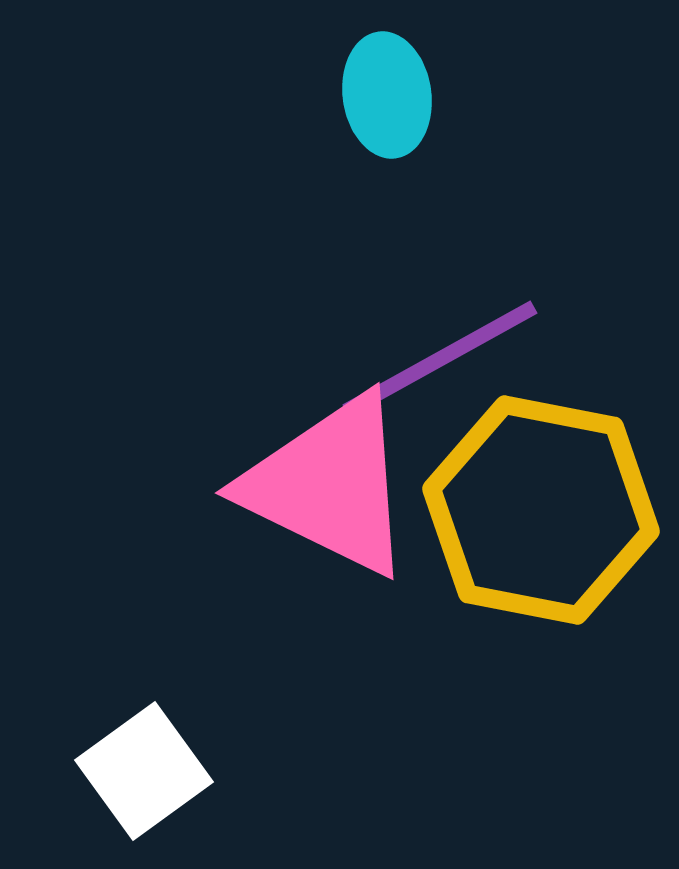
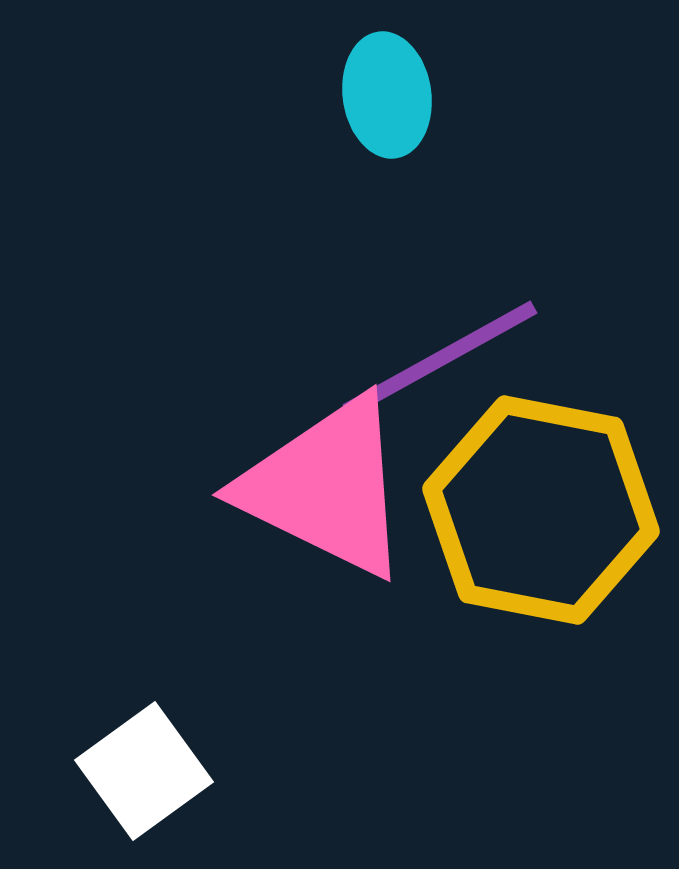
pink triangle: moved 3 px left, 2 px down
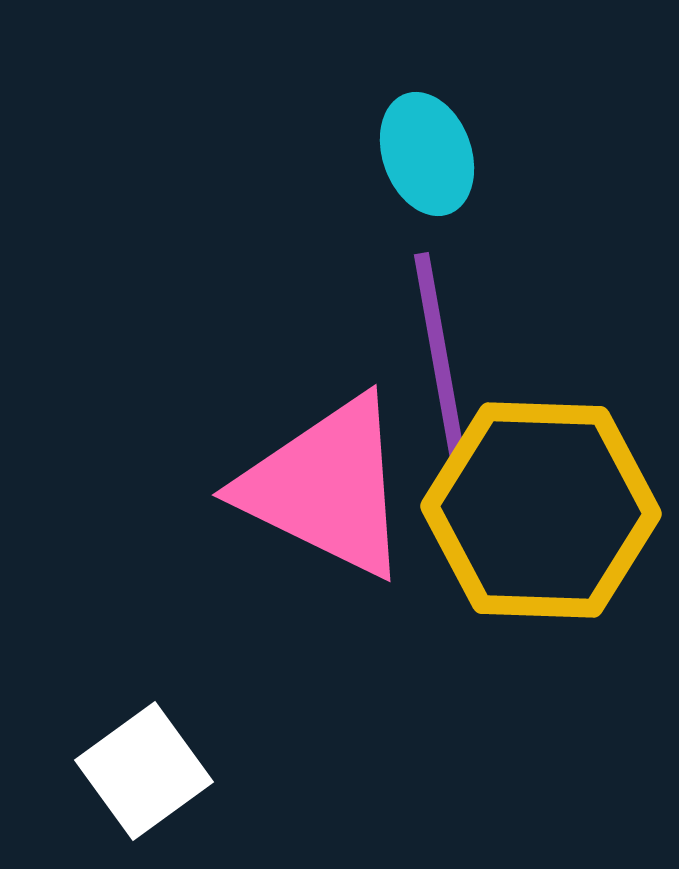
cyan ellipse: moved 40 px right, 59 px down; rotated 12 degrees counterclockwise
purple line: rotated 71 degrees counterclockwise
yellow hexagon: rotated 9 degrees counterclockwise
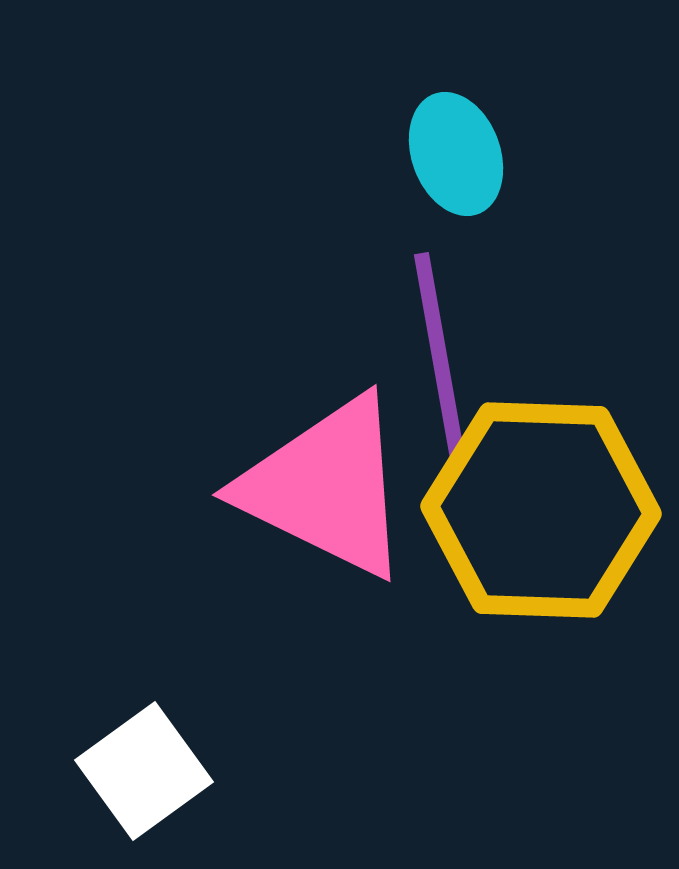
cyan ellipse: moved 29 px right
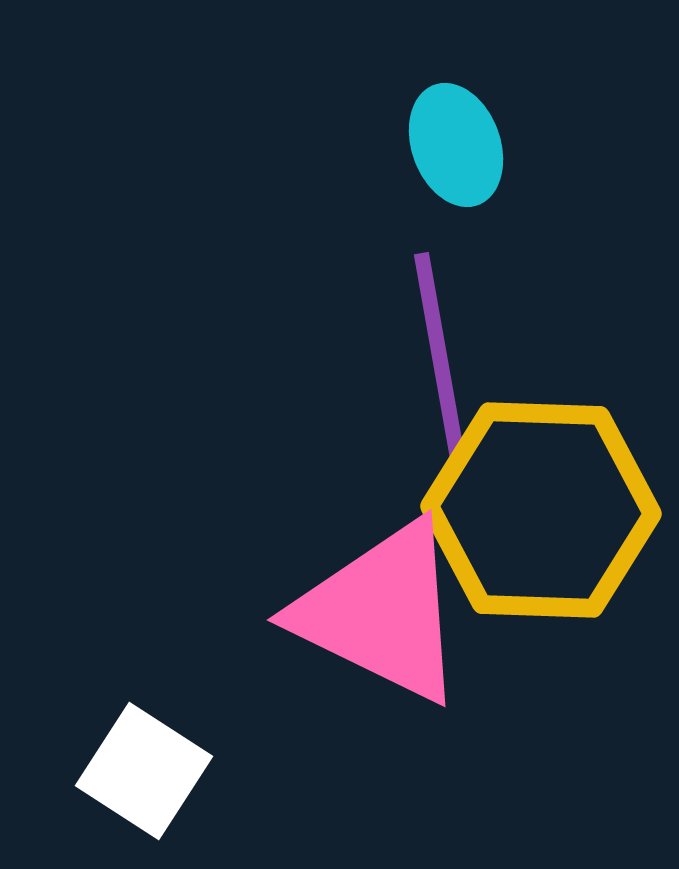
cyan ellipse: moved 9 px up
pink triangle: moved 55 px right, 125 px down
white square: rotated 21 degrees counterclockwise
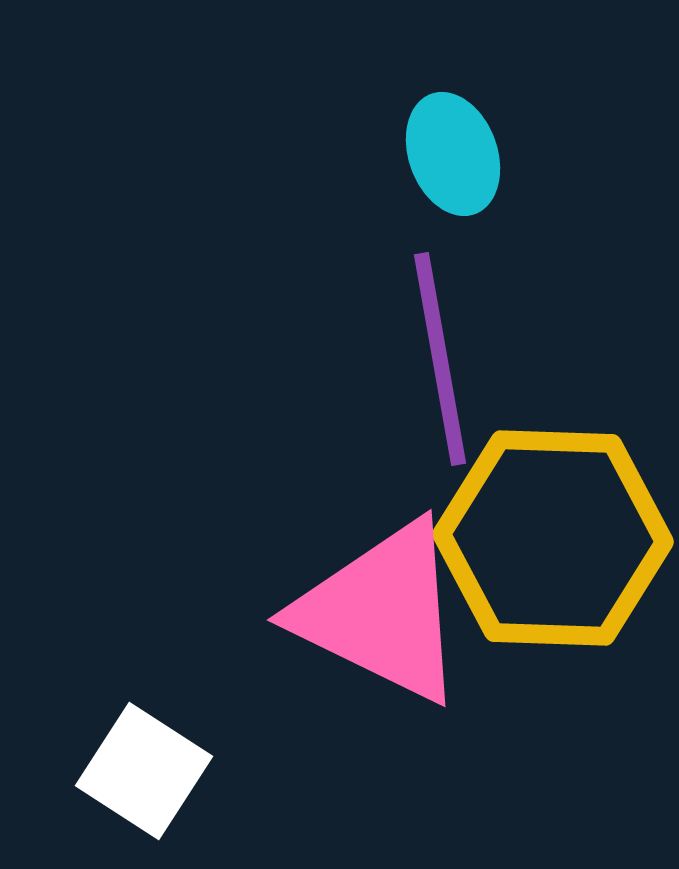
cyan ellipse: moved 3 px left, 9 px down
yellow hexagon: moved 12 px right, 28 px down
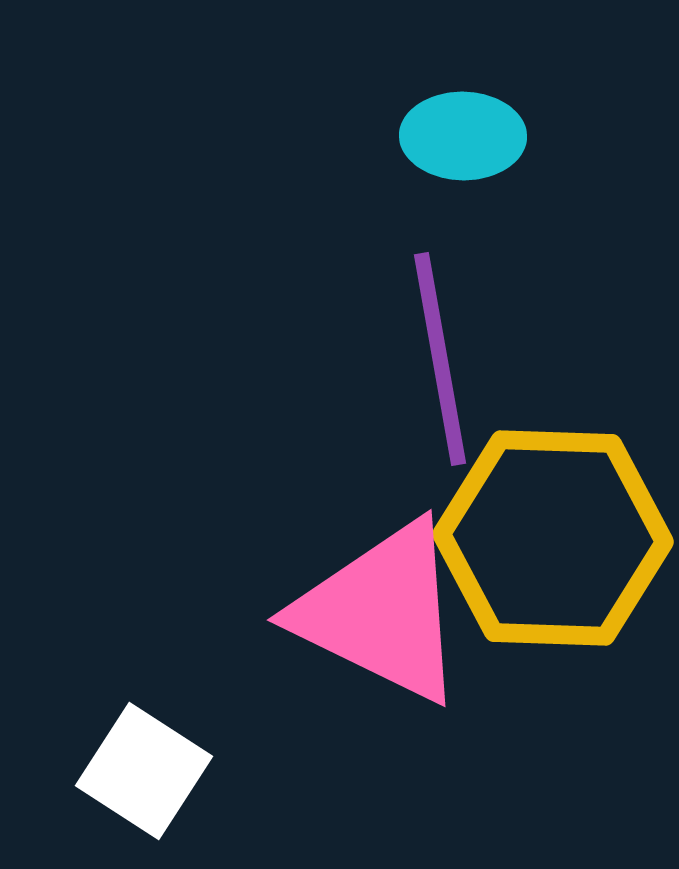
cyan ellipse: moved 10 px right, 18 px up; rotated 69 degrees counterclockwise
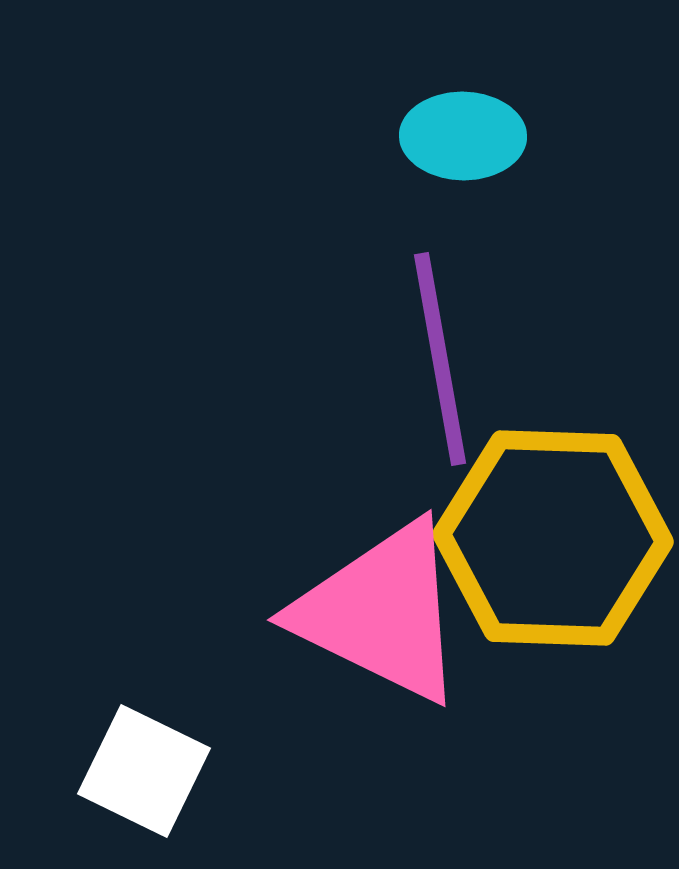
white square: rotated 7 degrees counterclockwise
